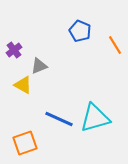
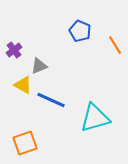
blue line: moved 8 px left, 19 px up
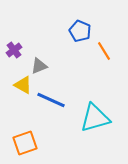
orange line: moved 11 px left, 6 px down
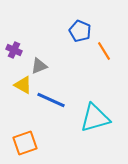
purple cross: rotated 28 degrees counterclockwise
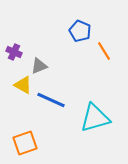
purple cross: moved 2 px down
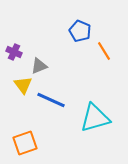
yellow triangle: rotated 24 degrees clockwise
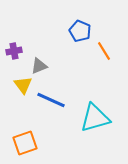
purple cross: moved 1 px up; rotated 35 degrees counterclockwise
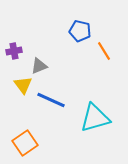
blue pentagon: rotated 10 degrees counterclockwise
orange square: rotated 15 degrees counterclockwise
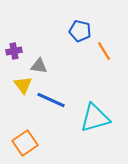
gray triangle: rotated 30 degrees clockwise
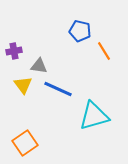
blue line: moved 7 px right, 11 px up
cyan triangle: moved 1 px left, 2 px up
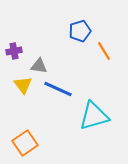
blue pentagon: rotated 30 degrees counterclockwise
